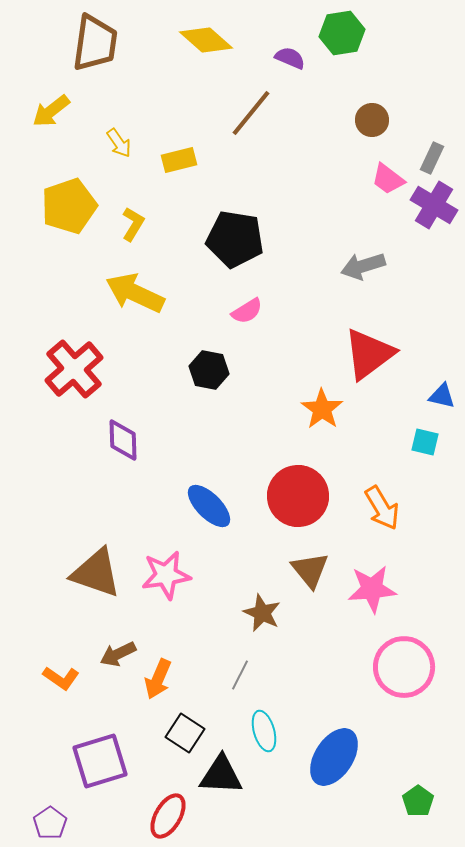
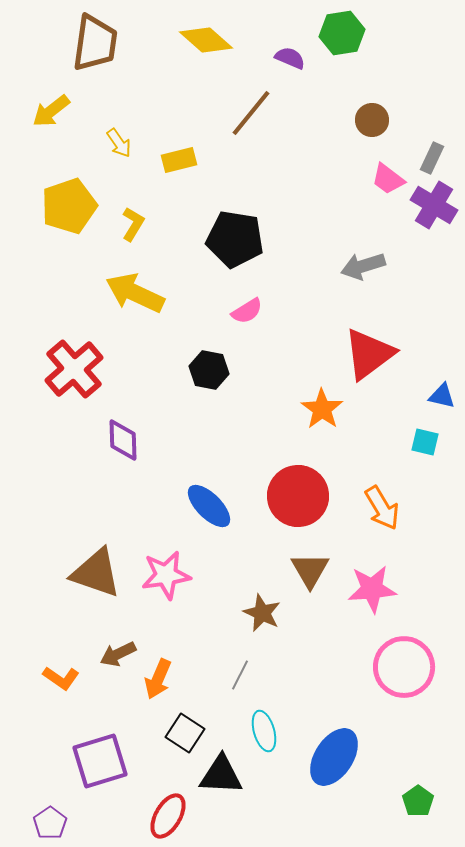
brown triangle at (310, 570): rotated 9 degrees clockwise
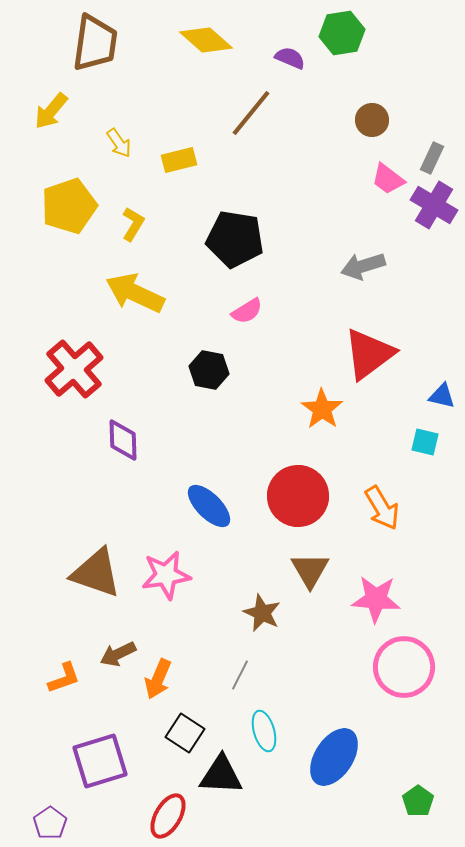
yellow arrow at (51, 111): rotated 12 degrees counterclockwise
pink star at (372, 589): moved 4 px right, 10 px down; rotated 9 degrees clockwise
orange L-shape at (61, 678): moved 3 px right; rotated 54 degrees counterclockwise
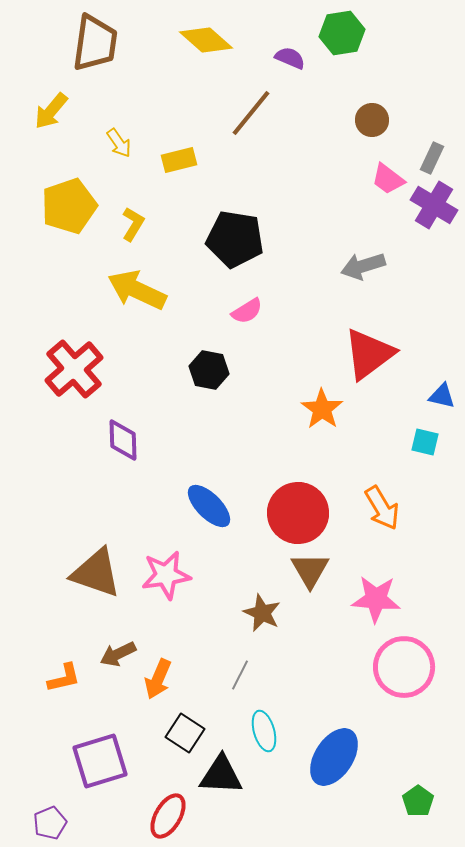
yellow arrow at (135, 293): moved 2 px right, 3 px up
red circle at (298, 496): moved 17 px down
orange L-shape at (64, 678): rotated 6 degrees clockwise
purple pentagon at (50, 823): rotated 12 degrees clockwise
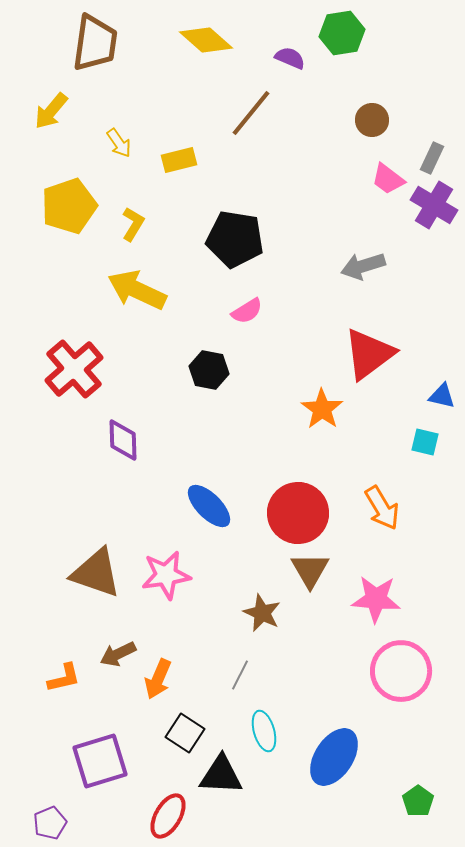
pink circle at (404, 667): moved 3 px left, 4 px down
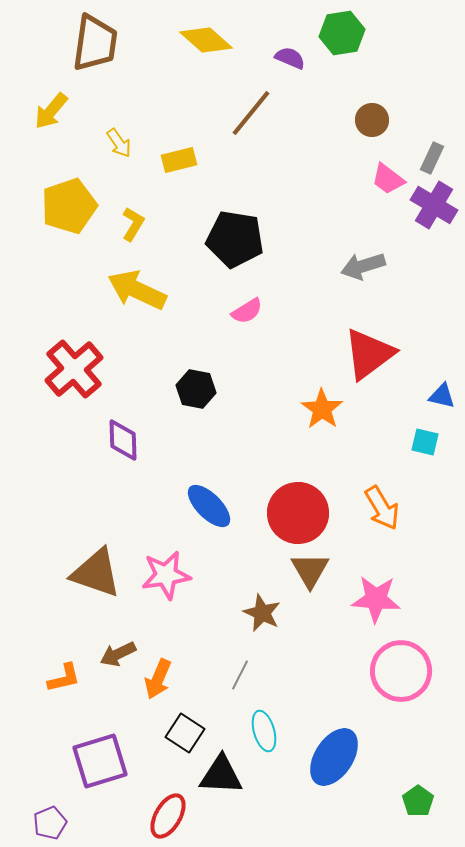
black hexagon at (209, 370): moved 13 px left, 19 px down
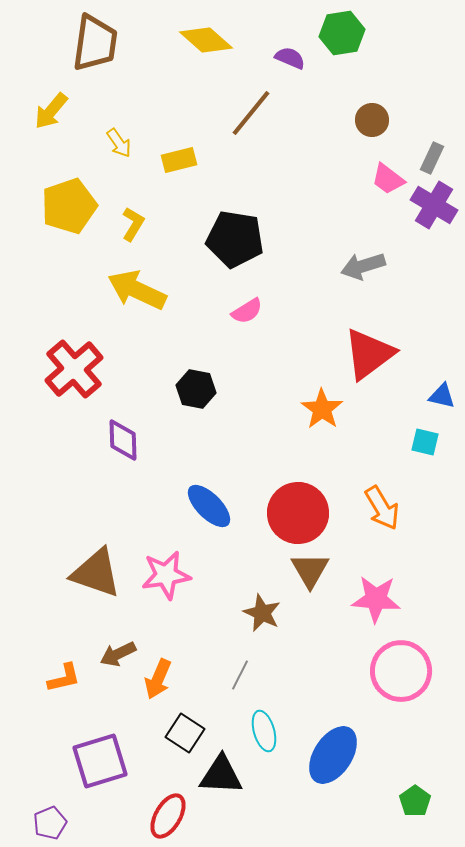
blue ellipse at (334, 757): moved 1 px left, 2 px up
green pentagon at (418, 801): moved 3 px left
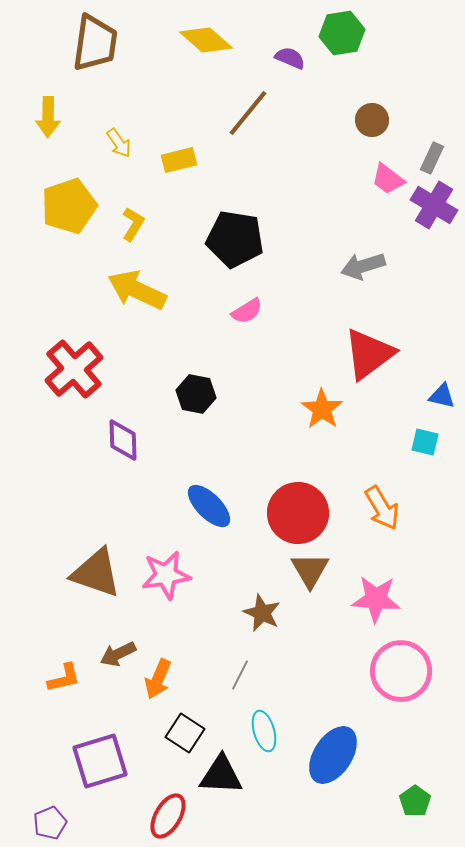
yellow arrow at (51, 111): moved 3 px left, 6 px down; rotated 39 degrees counterclockwise
brown line at (251, 113): moved 3 px left
black hexagon at (196, 389): moved 5 px down
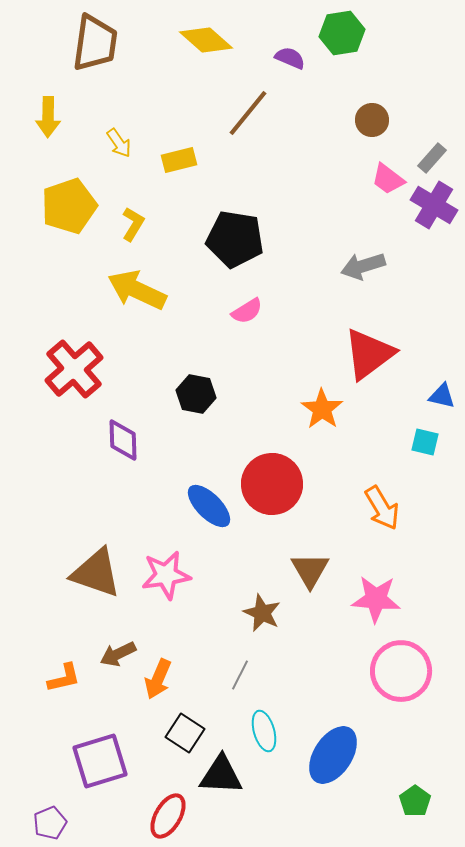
gray rectangle at (432, 158): rotated 16 degrees clockwise
red circle at (298, 513): moved 26 px left, 29 px up
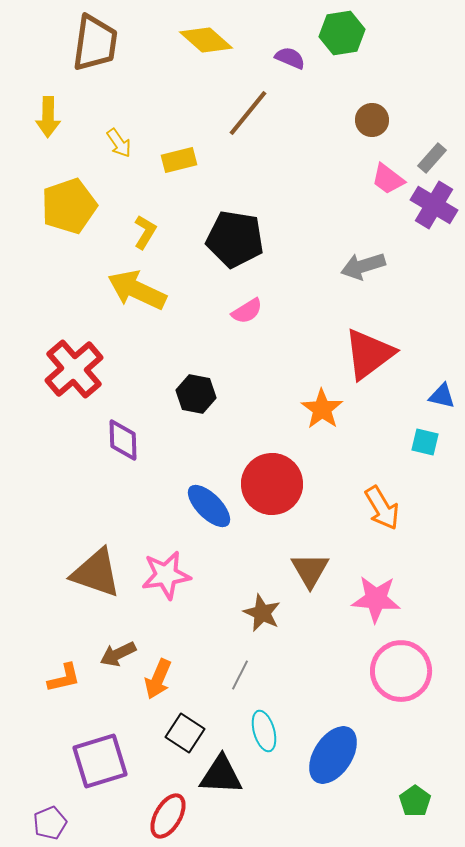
yellow L-shape at (133, 224): moved 12 px right, 8 px down
